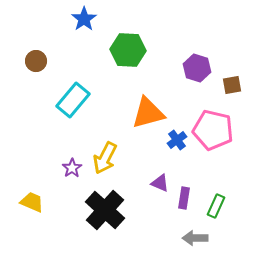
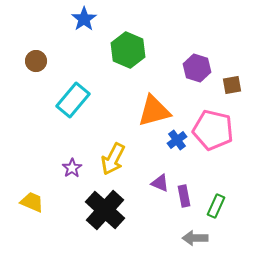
green hexagon: rotated 20 degrees clockwise
orange triangle: moved 6 px right, 2 px up
yellow arrow: moved 8 px right, 1 px down
purple rectangle: moved 2 px up; rotated 20 degrees counterclockwise
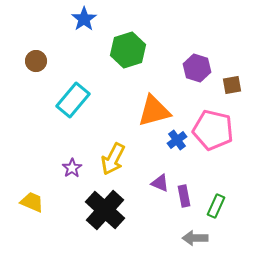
green hexagon: rotated 20 degrees clockwise
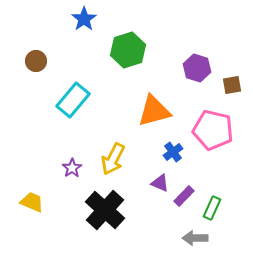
blue cross: moved 4 px left, 12 px down
purple rectangle: rotated 55 degrees clockwise
green rectangle: moved 4 px left, 2 px down
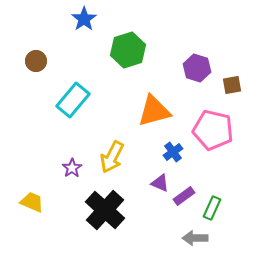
yellow arrow: moved 1 px left, 2 px up
purple rectangle: rotated 10 degrees clockwise
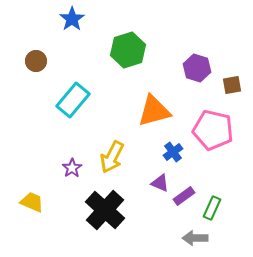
blue star: moved 12 px left
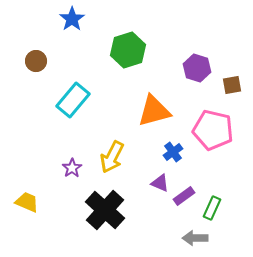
yellow trapezoid: moved 5 px left
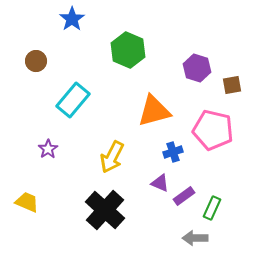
green hexagon: rotated 20 degrees counterclockwise
blue cross: rotated 18 degrees clockwise
purple star: moved 24 px left, 19 px up
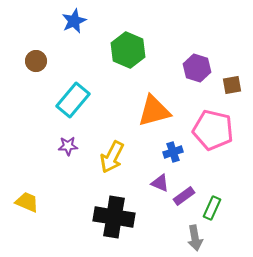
blue star: moved 2 px right, 2 px down; rotated 10 degrees clockwise
purple star: moved 20 px right, 3 px up; rotated 30 degrees clockwise
black cross: moved 9 px right, 7 px down; rotated 33 degrees counterclockwise
gray arrow: rotated 100 degrees counterclockwise
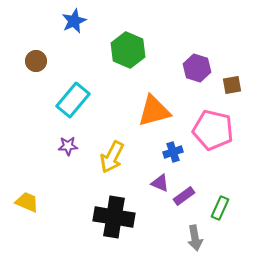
green rectangle: moved 8 px right
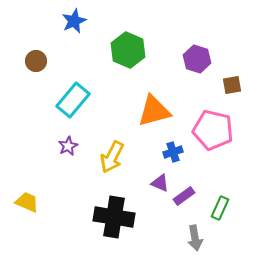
purple hexagon: moved 9 px up
purple star: rotated 24 degrees counterclockwise
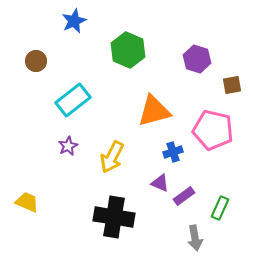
cyan rectangle: rotated 12 degrees clockwise
